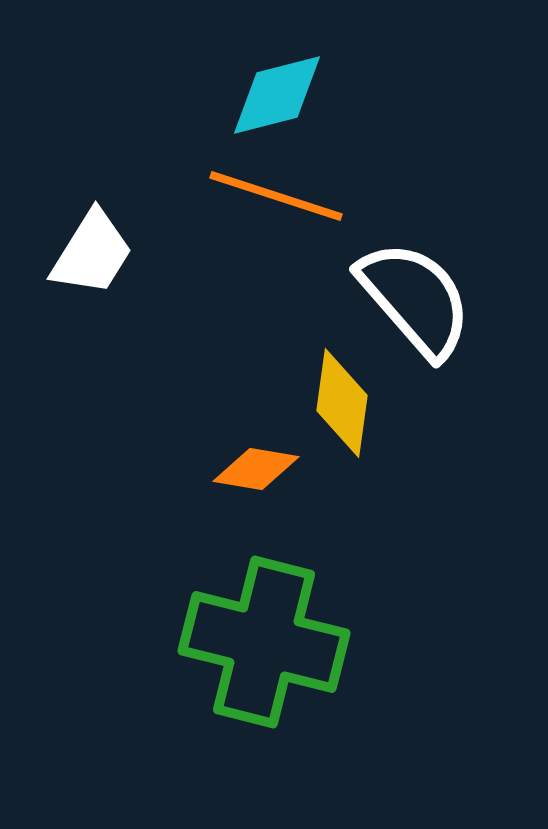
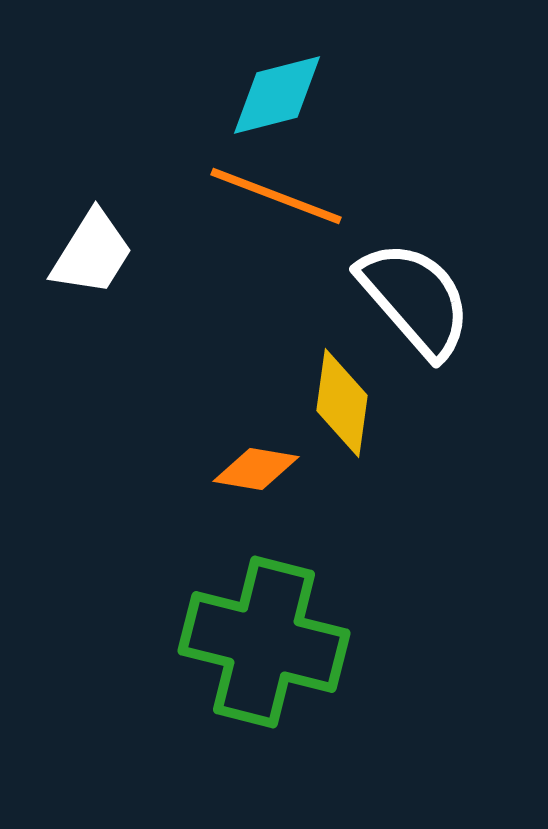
orange line: rotated 3 degrees clockwise
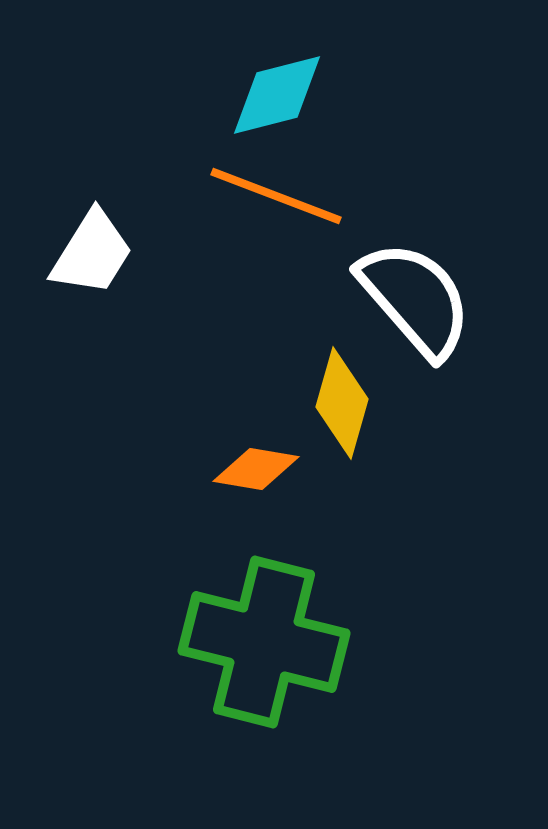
yellow diamond: rotated 8 degrees clockwise
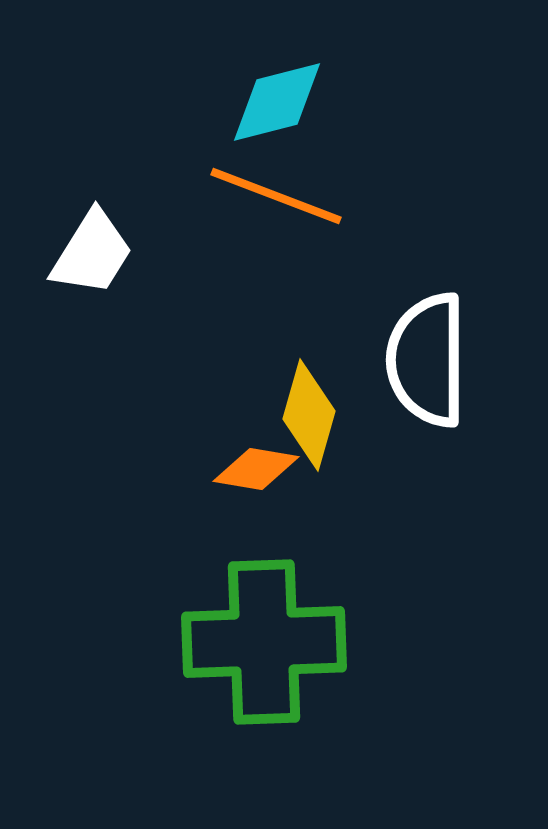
cyan diamond: moved 7 px down
white semicircle: moved 12 px right, 61 px down; rotated 139 degrees counterclockwise
yellow diamond: moved 33 px left, 12 px down
green cross: rotated 16 degrees counterclockwise
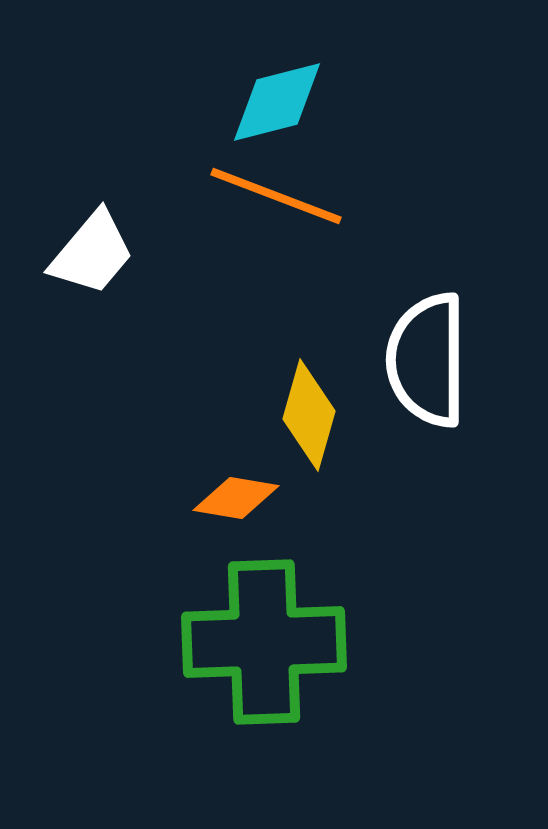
white trapezoid: rotated 8 degrees clockwise
orange diamond: moved 20 px left, 29 px down
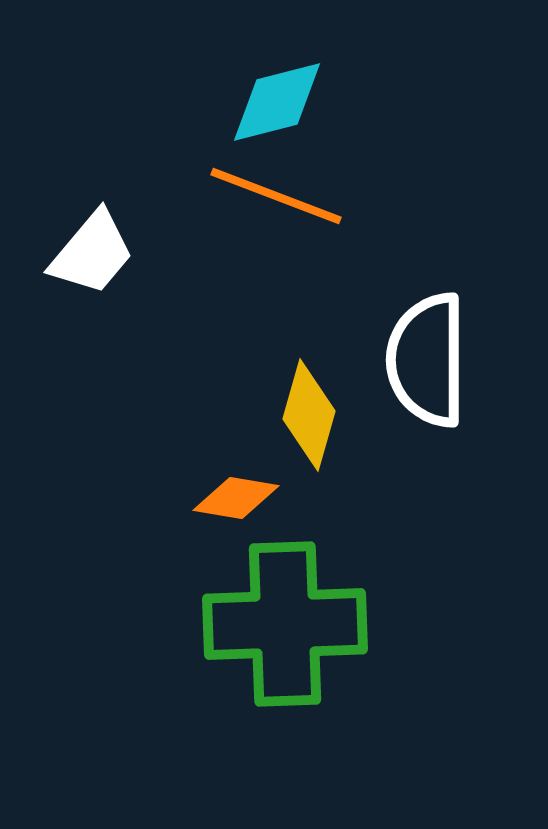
green cross: moved 21 px right, 18 px up
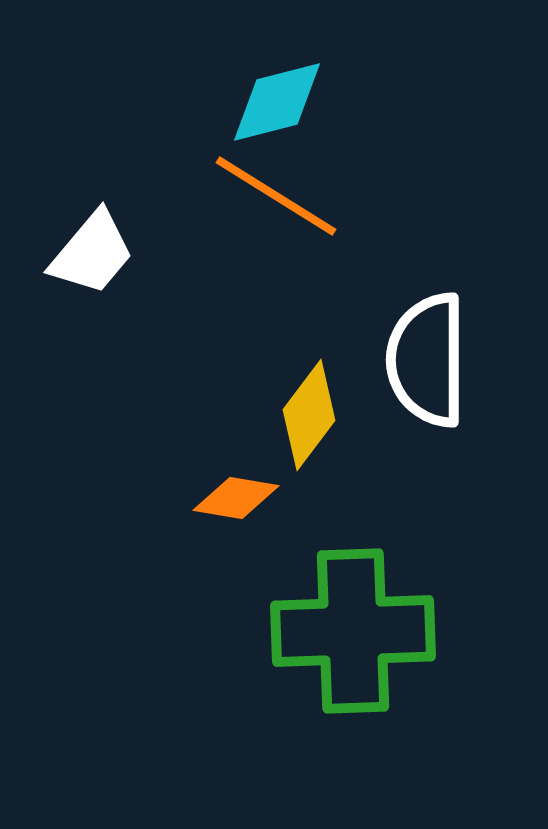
orange line: rotated 11 degrees clockwise
yellow diamond: rotated 21 degrees clockwise
green cross: moved 68 px right, 7 px down
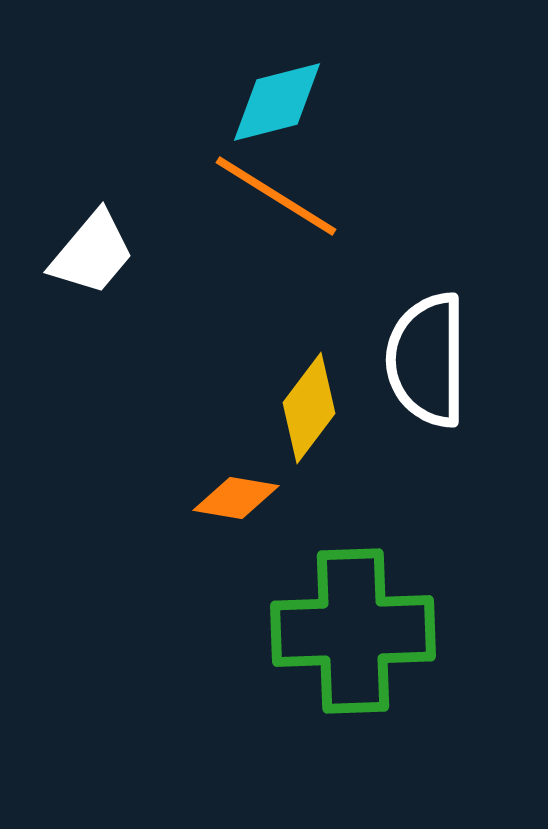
yellow diamond: moved 7 px up
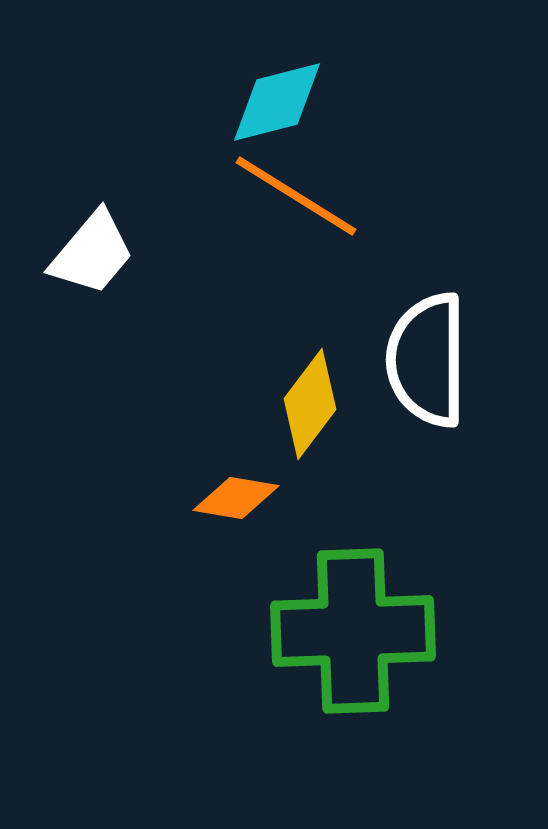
orange line: moved 20 px right
yellow diamond: moved 1 px right, 4 px up
